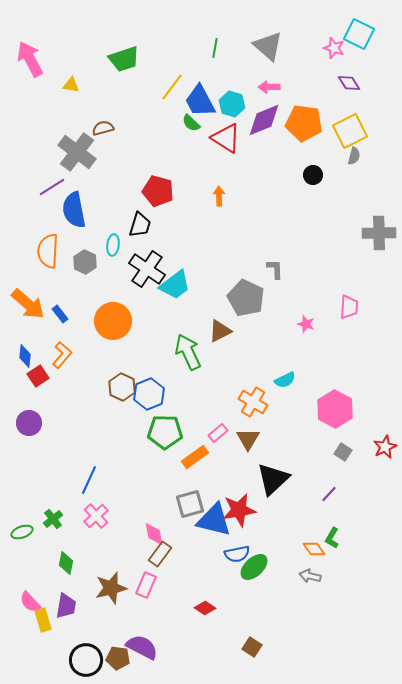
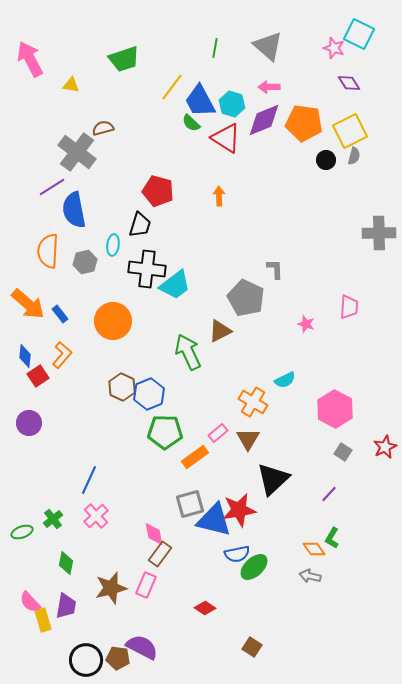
black circle at (313, 175): moved 13 px right, 15 px up
gray hexagon at (85, 262): rotated 20 degrees clockwise
black cross at (147, 269): rotated 27 degrees counterclockwise
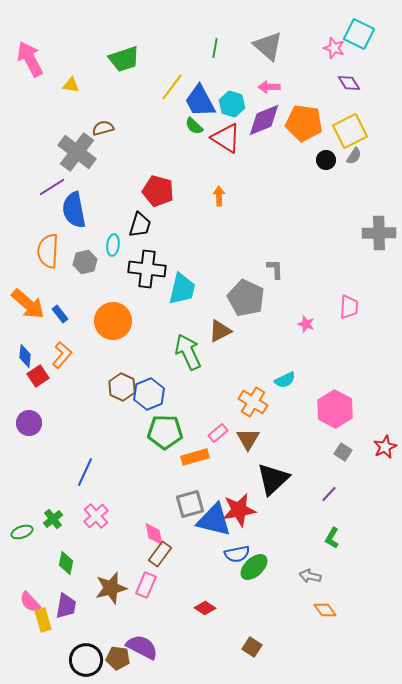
green semicircle at (191, 123): moved 3 px right, 3 px down
gray semicircle at (354, 156): rotated 18 degrees clockwise
cyan trapezoid at (175, 285): moved 7 px right, 4 px down; rotated 40 degrees counterclockwise
orange rectangle at (195, 457): rotated 20 degrees clockwise
blue line at (89, 480): moved 4 px left, 8 px up
orange diamond at (314, 549): moved 11 px right, 61 px down
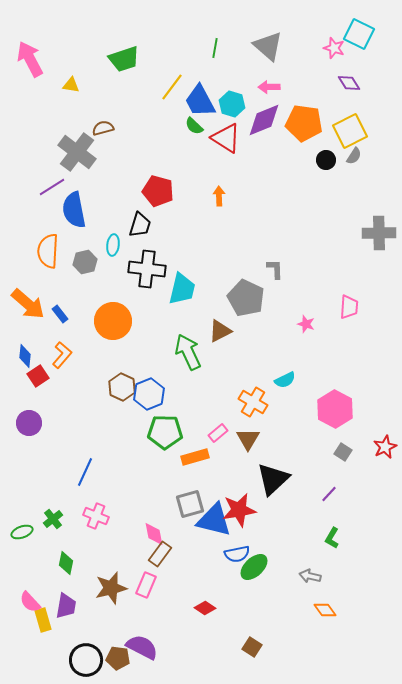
pink cross at (96, 516): rotated 25 degrees counterclockwise
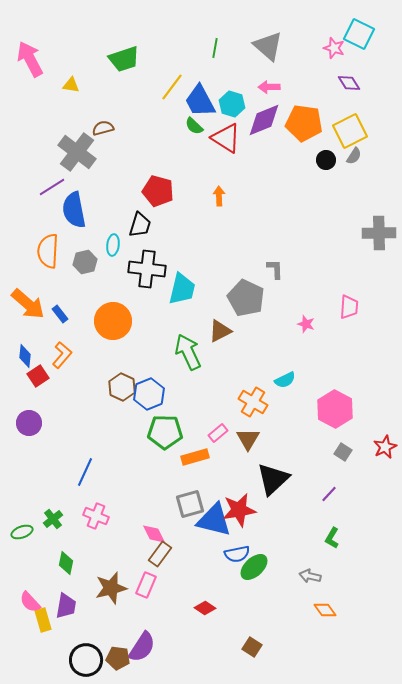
pink diamond at (154, 534): rotated 15 degrees counterclockwise
purple semicircle at (142, 647): rotated 96 degrees clockwise
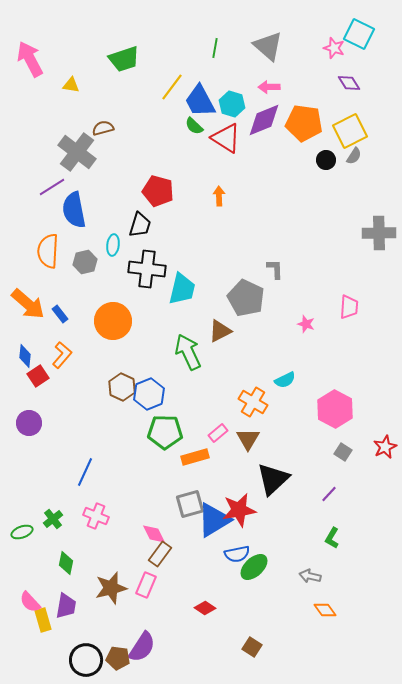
blue triangle at (214, 520): rotated 45 degrees counterclockwise
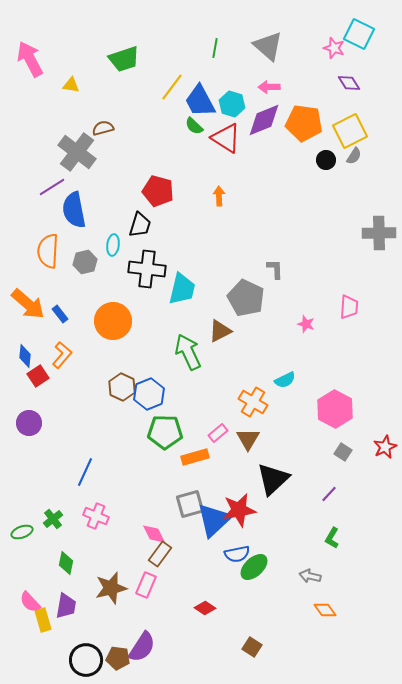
blue triangle at (214, 520): rotated 12 degrees counterclockwise
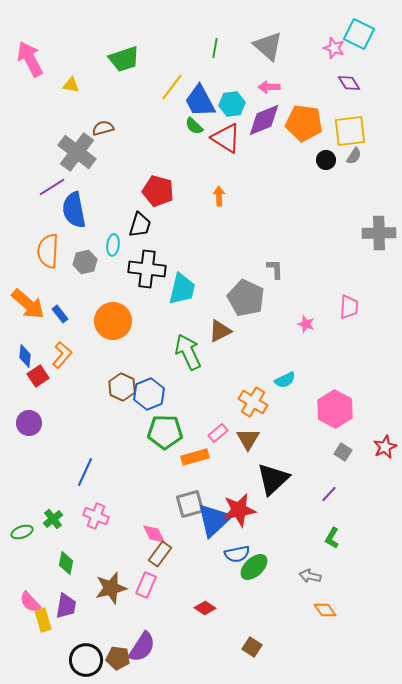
cyan hexagon at (232, 104): rotated 25 degrees counterclockwise
yellow square at (350, 131): rotated 20 degrees clockwise
